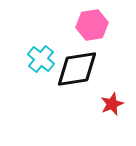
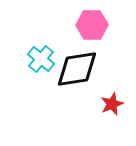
pink hexagon: rotated 8 degrees clockwise
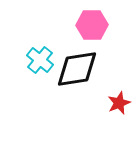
cyan cross: moved 1 px left, 1 px down
red star: moved 7 px right, 1 px up
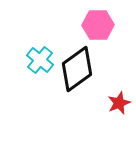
pink hexagon: moved 6 px right
black diamond: rotated 27 degrees counterclockwise
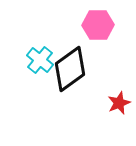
black diamond: moved 7 px left
